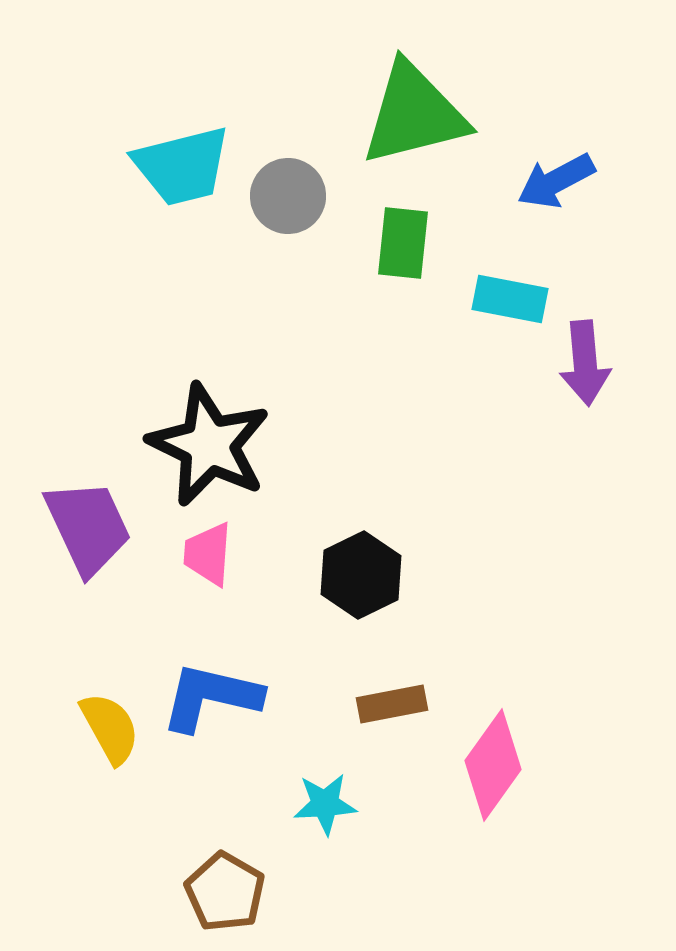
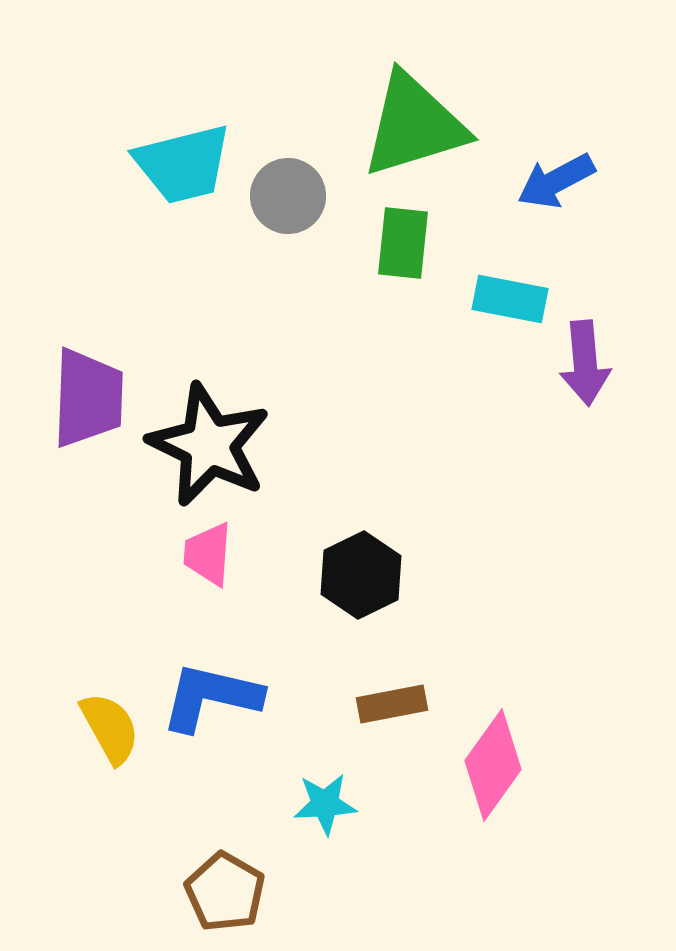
green triangle: moved 11 px down; rotated 3 degrees counterclockwise
cyan trapezoid: moved 1 px right, 2 px up
purple trapezoid: moved 129 px up; rotated 27 degrees clockwise
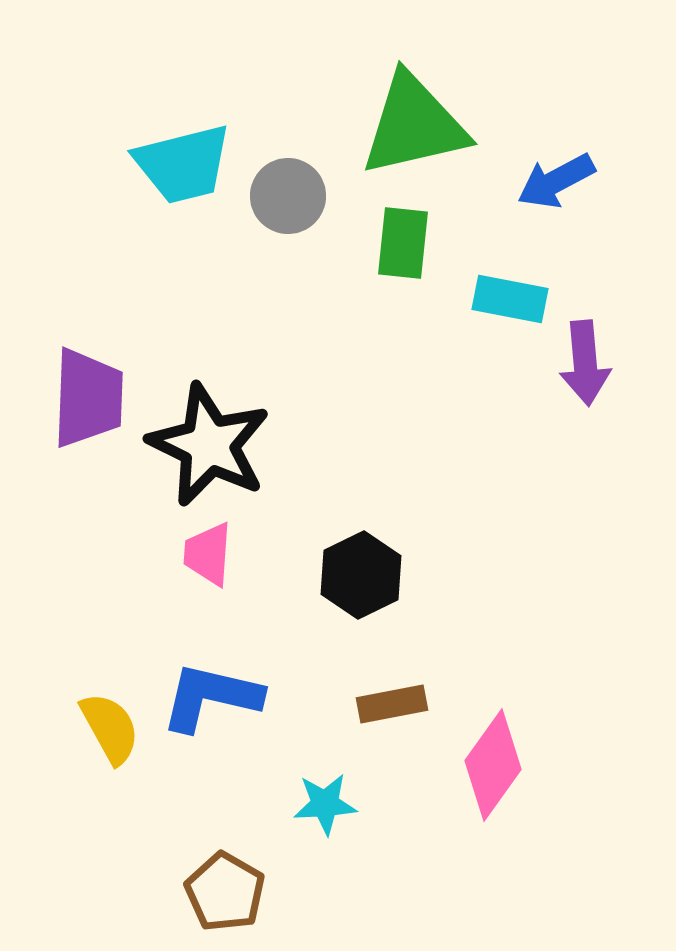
green triangle: rotated 4 degrees clockwise
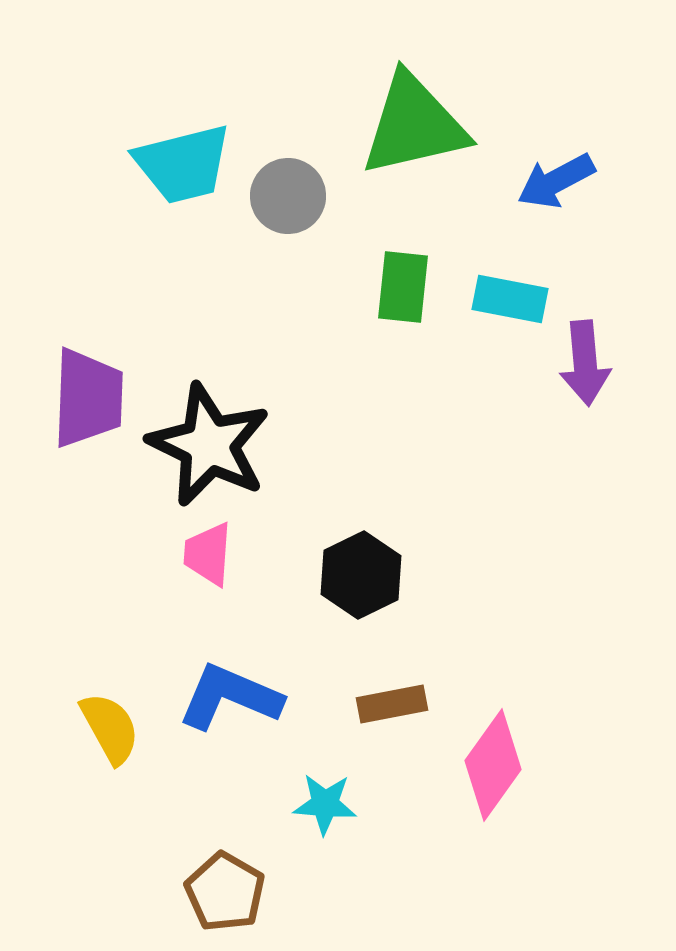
green rectangle: moved 44 px down
blue L-shape: moved 19 px right; rotated 10 degrees clockwise
cyan star: rotated 8 degrees clockwise
